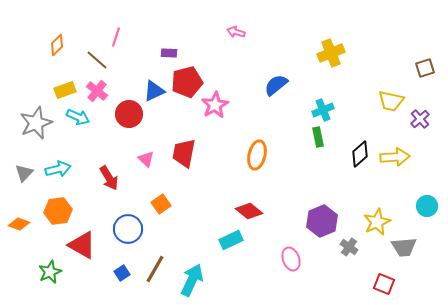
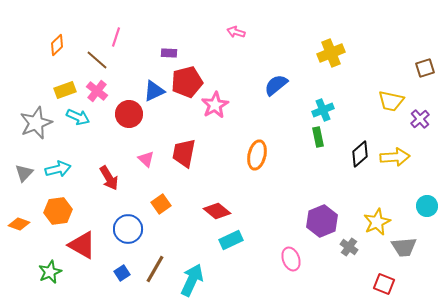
red diamond at (249, 211): moved 32 px left
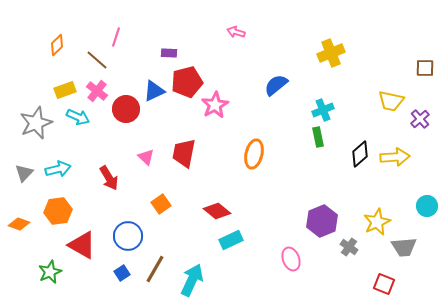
brown square at (425, 68): rotated 18 degrees clockwise
red circle at (129, 114): moved 3 px left, 5 px up
orange ellipse at (257, 155): moved 3 px left, 1 px up
pink triangle at (146, 159): moved 2 px up
blue circle at (128, 229): moved 7 px down
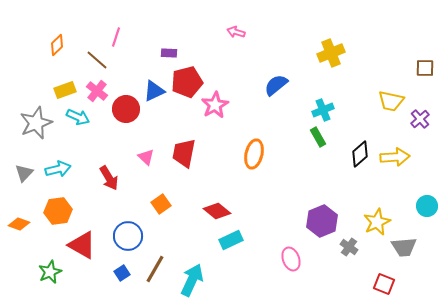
green rectangle at (318, 137): rotated 18 degrees counterclockwise
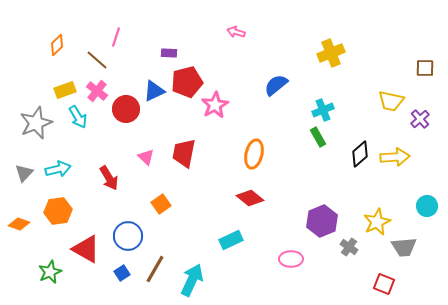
cyan arrow at (78, 117): rotated 35 degrees clockwise
red diamond at (217, 211): moved 33 px right, 13 px up
red triangle at (82, 245): moved 4 px right, 4 px down
pink ellipse at (291, 259): rotated 70 degrees counterclockwise
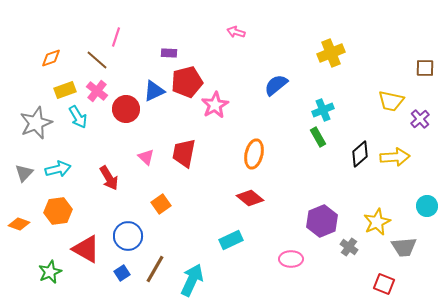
orange diamond at (57, 45): moved 6 px left, 13 px down; rotated 25 degrees clockwise
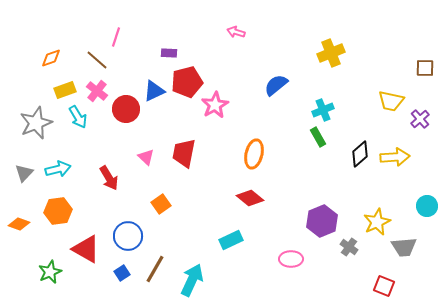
red square at (384, 284): moved 2 px down
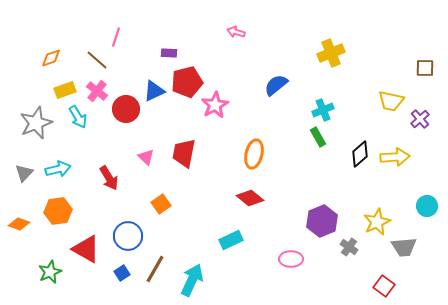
red square at (384, 286): rotated 15 degrees clockwise
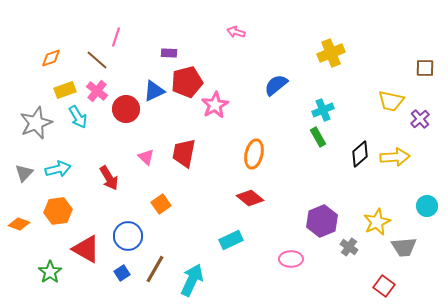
green star at (50, 272): rotated 10 degrees counterclockwise
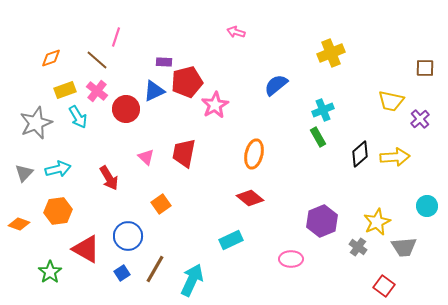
purple rectangle at (169, 53): moved 5 px left, 9 px down
gray cross at (349, 247): moved 9 px right
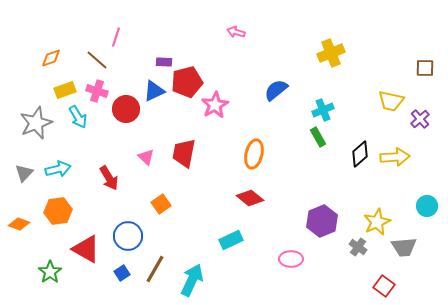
blue semicircle at (276, 85): moved 5 px down
pink cross at (97, 91): rotated 20 degrees counterclockwise
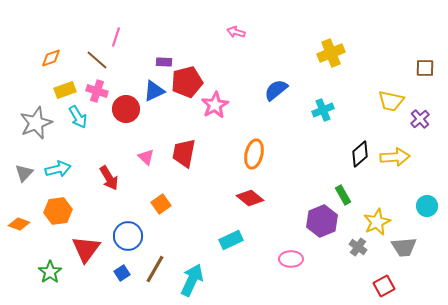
green rectangle at (318, 137): moved 25 px right, 58 px down
red triangle at (86, 249): rotated 36 degrees clockwise
red square at (384, 286): rotated 25 degrees clockwise
